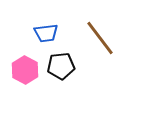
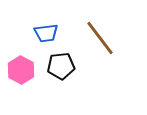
pink hexagon: moved 4 px left
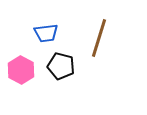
brown line: moved 1 px left; rotated 54 degrees clockwise
black pentagon: rotated 20 degrees clockwise
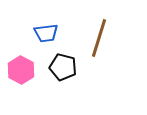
black pentagon: moved 2 px right, 1 px down
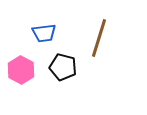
blue trapezoid: moved 2 px left
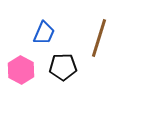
blue trapezoid: rotated 60 degrees counterclockwise
black pentagon: rotated 16 degrees counterclockwise
